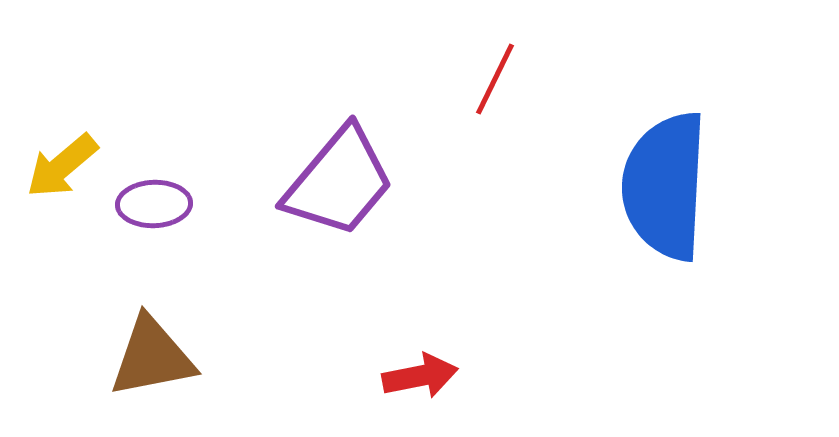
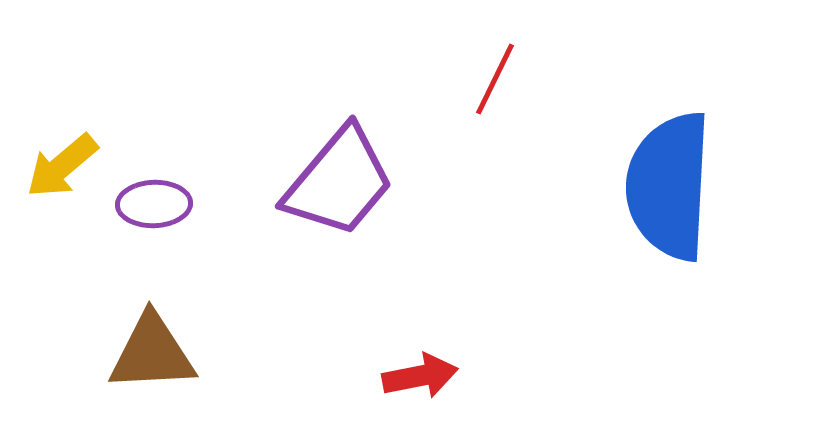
blue semicircle: moved 4 px right
brown triangle: moved 4 px up; rotated 8 degrees clockwise
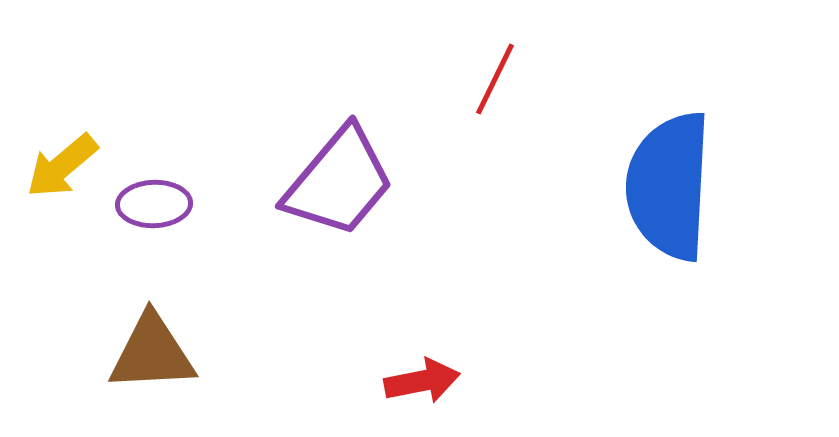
red arrow: moved 2 px right, 5 px down
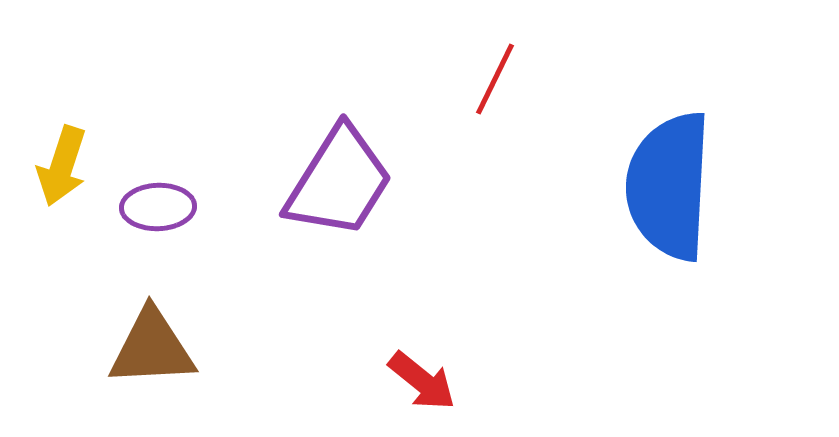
yellow arrow: rotated 32 degrees counterclockwise
purple trapezoid: rotated 8 degrees counterclockwise
purple ellipse: moved 4 px right, 3 px down
brown triangle: moved 5 px up
red arrow: rotated 50 degrees clockwise
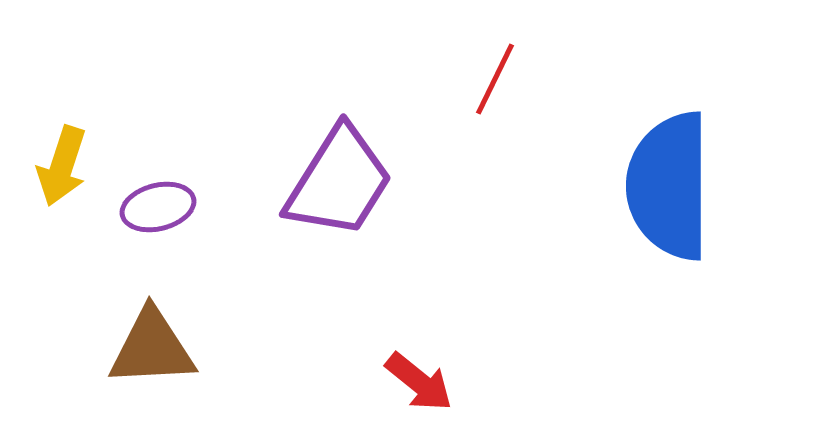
blue semicircle: rotated 3 degrees counterclockwise
purple ellipse: rotated 12 degrees counterclockwise
red arrow: moved 3 px left, 1 px down
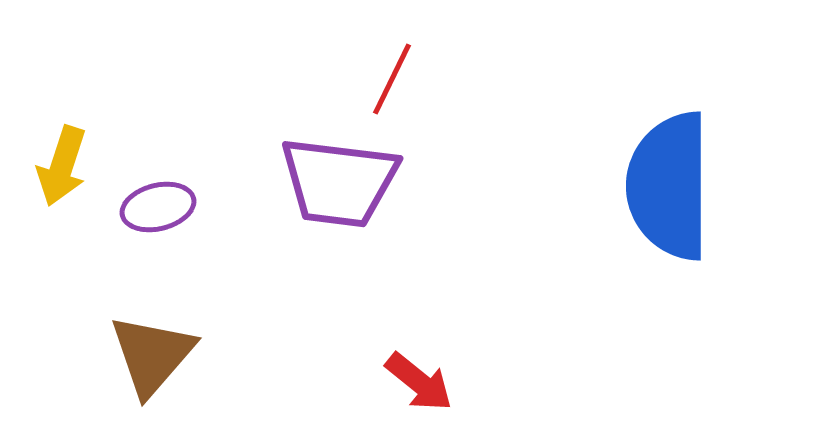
red line: moved 103 px left
purple trapezoid: rotated 65 degrees clockwise
brown triangle: moved 7 px down; rotated 46 degrees counterclockwise
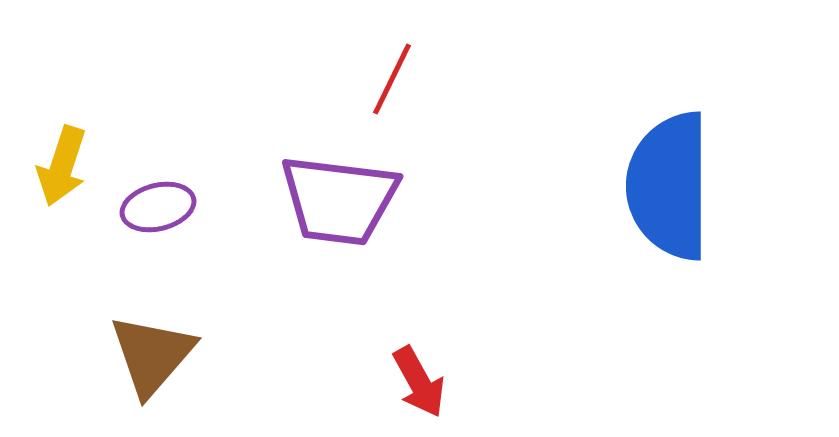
purple trapezoid: moved 18 px down
red arrow: rotated 22 degrees clockwise
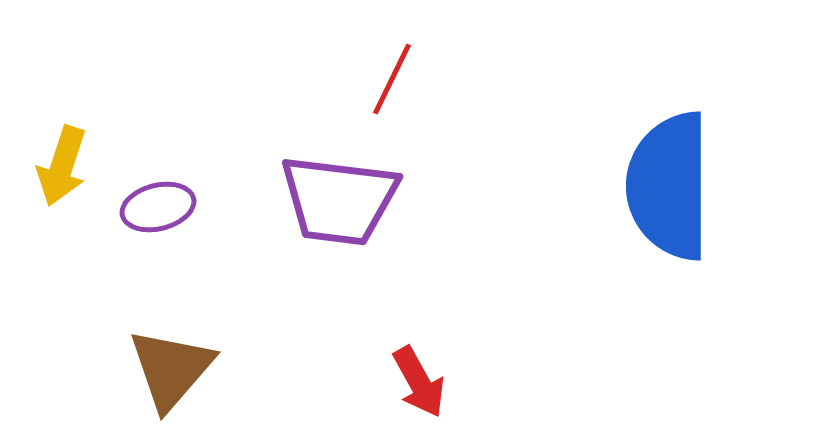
brown triangle: moved 19 px right, 14 px down
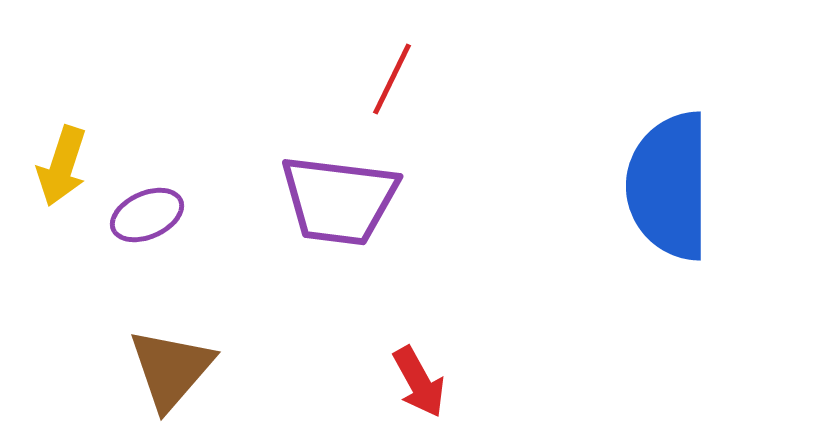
purple ellipse: moved 11 px left, 8 px down; rotated 10 degrees counterclockwise
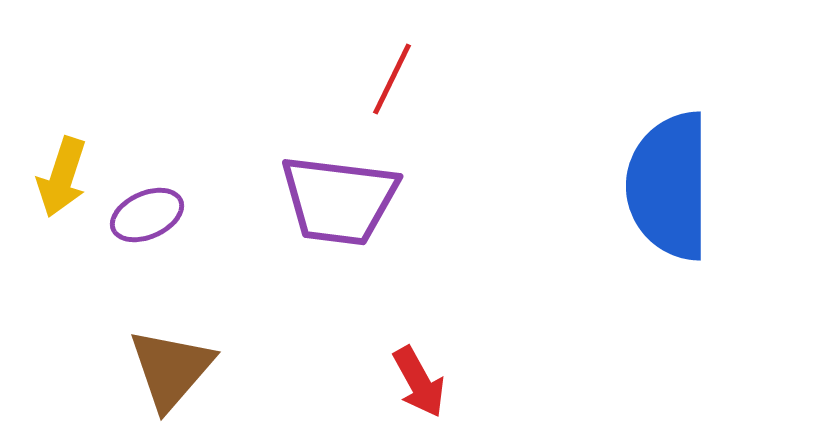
yellow arrow: moved 11 px down
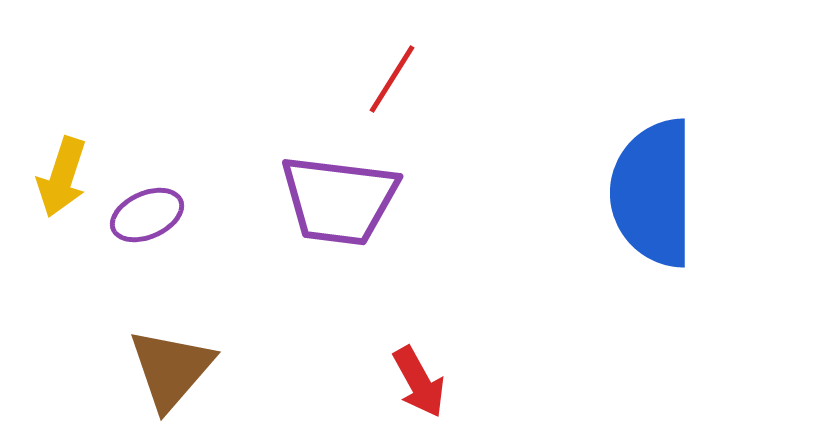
red line: rotated 6 degrees clockwise
blue semicircle: moved 16 px left, 7 px down
